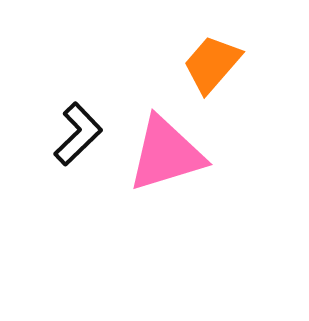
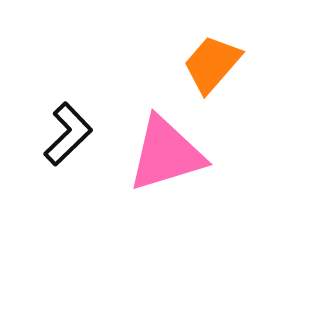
black L-shape: moved 10 px left
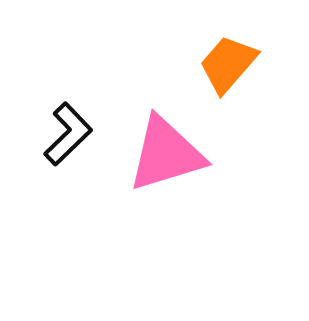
orange trapezoid: moved 16 px right
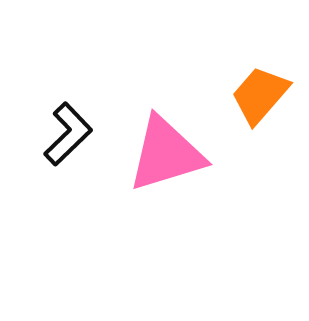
orange trapezoid: moved 32 px right, 31 px down
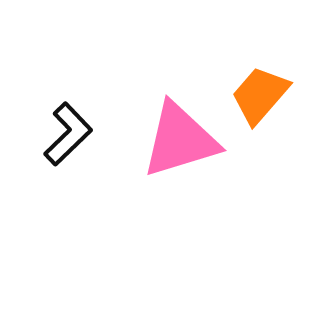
pink triangle: moved 14 px right, 14 px up
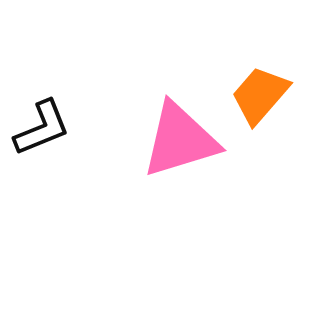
black L-shape: moved 26 px left, 6 px up; rotated 22 degrees clockwise
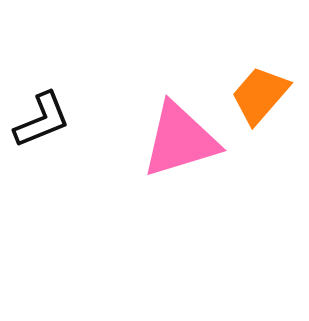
black L-shape: moved 8 px up
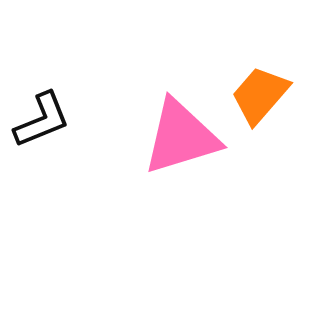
pink triangle: moved 1 px right, 3 px up
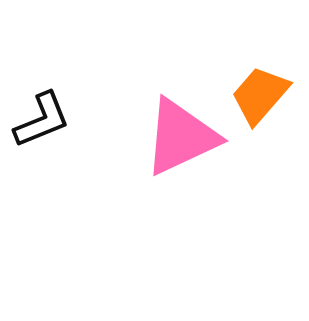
pink triangle: rotated 8 degrees counterclockwise
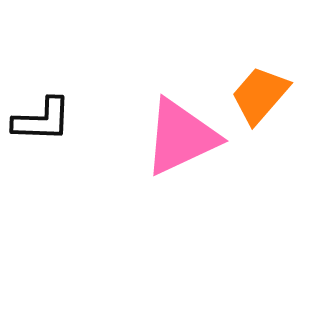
black L-shape: rotated 24 degrees clockwise
